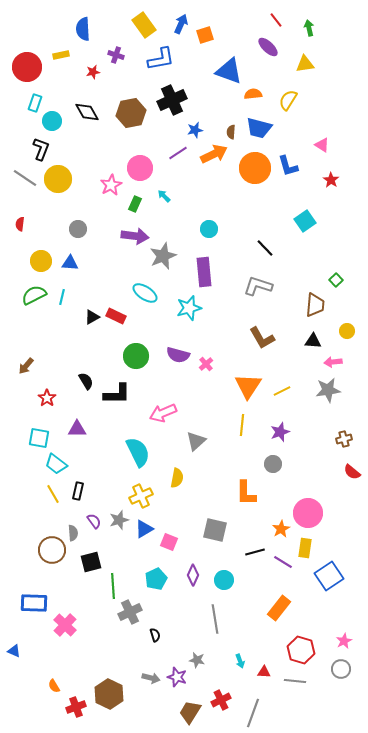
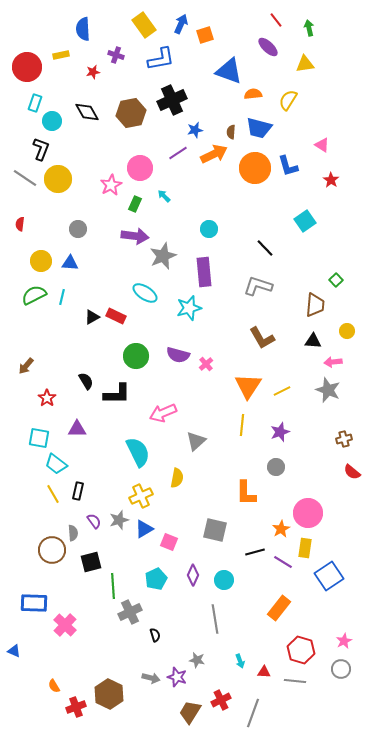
gray star at (328, 390): rotated 30 degrees clockwise
gray circle at (273, 464): moved 3 px right, 3 px down
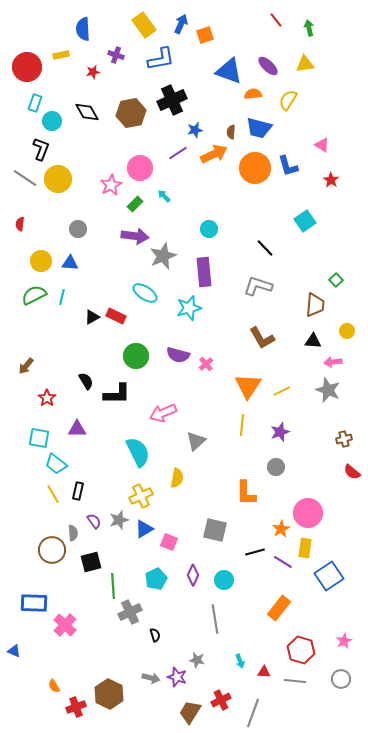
purple ellipse at (268, 47): moved 19 px down
green rectangle at (135, 204): rotated 21 degrees clockwise
gray circle at (341, 669): moved 10 px down
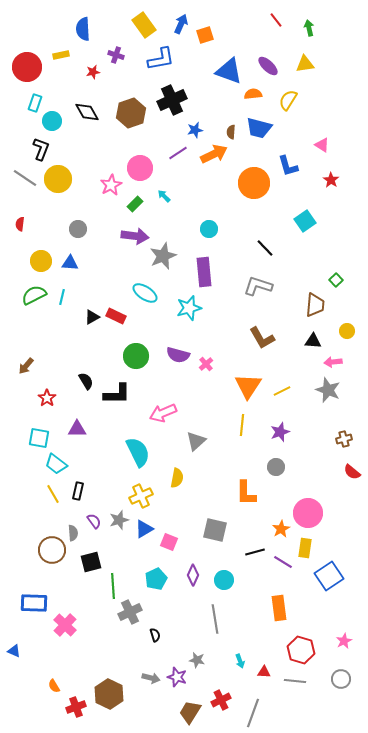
brown hexagon at (131, 113): rotated 8 degrees counterclockwise
orange circle at (255, 168): moved 1 px left, 15 px down
orange rectangle at (279, 608): rotated 45 degrees counterclockwise
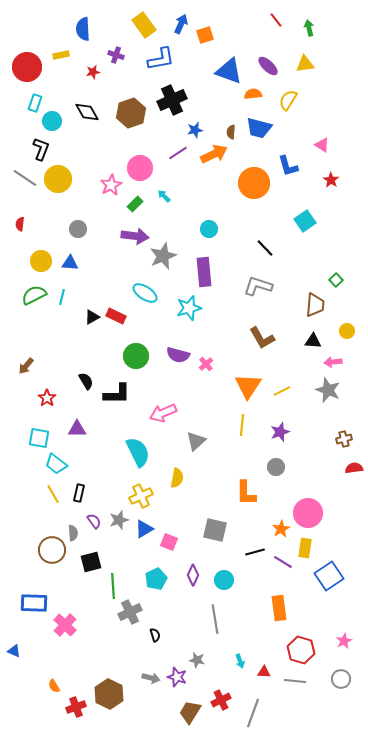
red semicircle at (352, 472): moved 2 px right, 4 px up; rotated 132 degrees clockwise
black rectangle at (78, 491): moved 1 px right, 2 px down
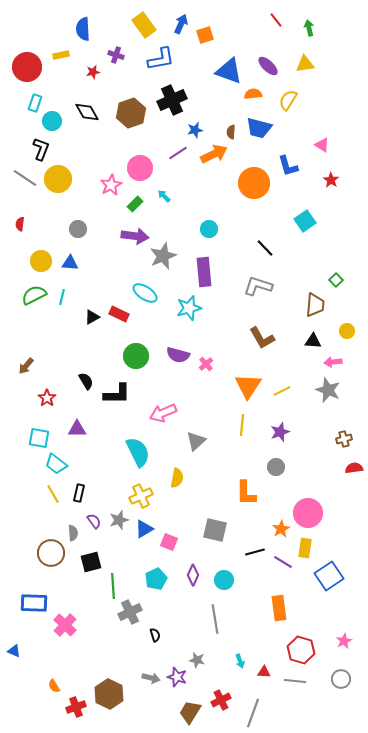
red rectangle at (116, 316): moved 3 px right, 2 px up
brown circle at (52, 550): moved 1 px left, 3 px down
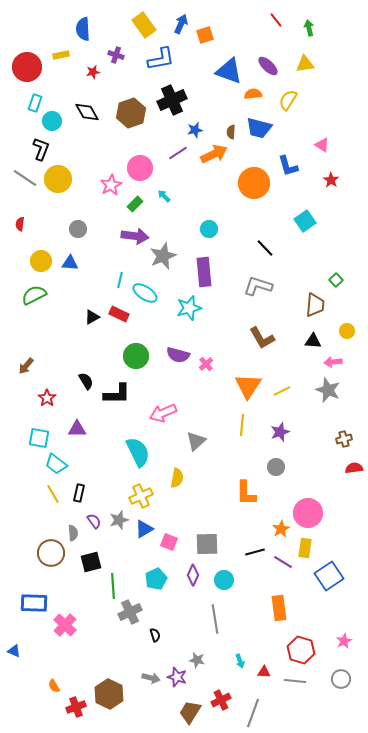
cyan line at (62, 297): moved 58 px right, 17 px up
gray square at (215, 530): moved 8 px left, 14 px down; rotated 15 degrees counterclockwise
